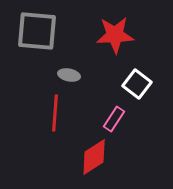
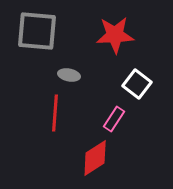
red diamond: moved 1 px right, 1 px down
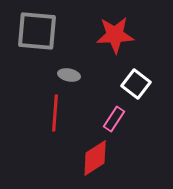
white square: moved 1 px left
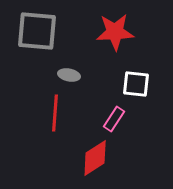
red star: moved 3 px up
white square: rotated 32 degrees counterclockwise
